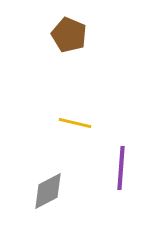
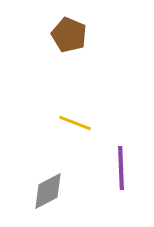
yellow line: rotated 8 degrees clockwise
purple line: rotated 6 degrees counterclockwise
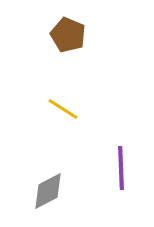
brown pentagon: moved 1 px left
yellow line: moved 12 px left, 14 px up; rotated 12 degrees clockwise
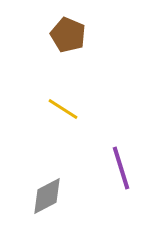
purple line: rotated 15 degrees counterclockwise
gray diamond: moved 1 px left, 5 px down
